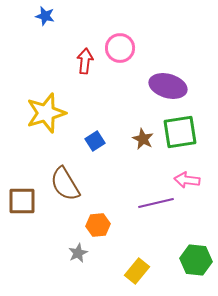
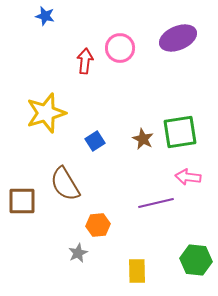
purple ellipse: moved 10 px right, 48 px up; rotated 39 degrees counterclockwise
pink arrow: moved 1 px right, 3 px up
yellow rectangle: rotated 40 degrees counterclockwise
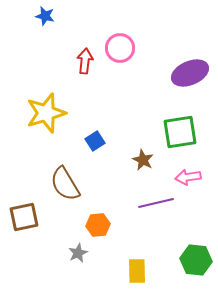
purple ellipse: moved 12 px right, 35 px down
brown star: moved 21 px down
pink arrow: rotated 15 degrees counterclockwise
brown square: moved 2 px right, 16 px down; rotated 12 degrees counterclockwise
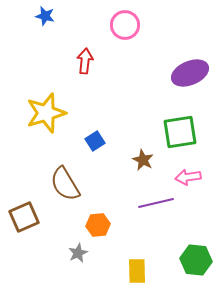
pink circle: moved 5 px right, 23 px up
brown square: rotated 12 degrees counterclockwise
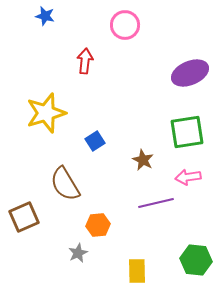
green square: moved 7 px right
